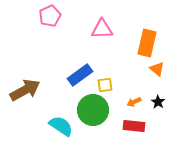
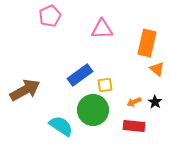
black star: moved 3 px left
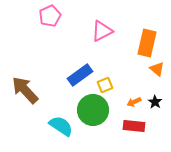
pink triangle: moved 2 px down; rotated 25 degrees counterclockwise
yellow square: rotated 14 degrees counterclockwise
brown arrow: rotated 104 degrees counterclockwise
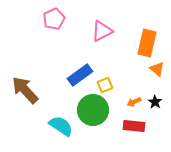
pink pentagon: moved 4 px right, 3 px down
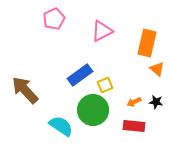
black star: moved 1 px right; rotated 24 degrees counterclockwise
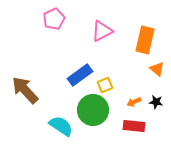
orange rectangle: moved 2 px left, 3 px up
